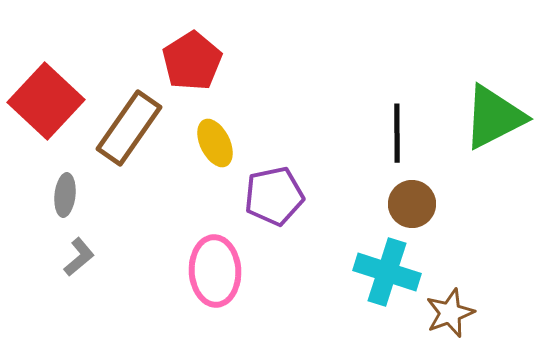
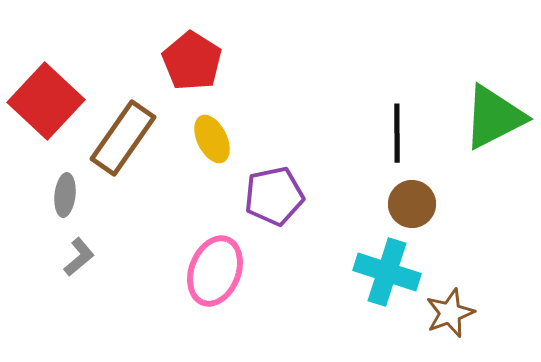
red pentagon: rotated 8 degrees counterclockwise
brown rectangle: moved 6 px left, 10 px down
yellow ellipse: moved 3 px left, 4 px up
pink ellipse: rotated 24 degrees clockwise
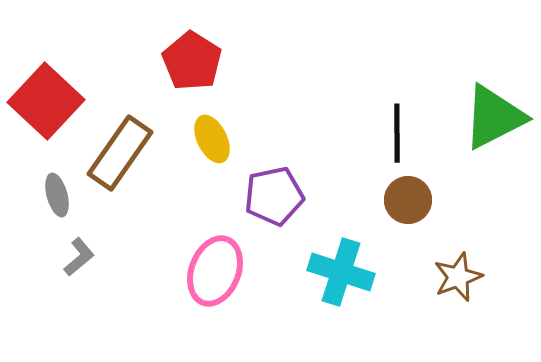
brown rectangle: moved 3 px left, 15 px down
gray ellipse: moved 8 px left; rotated 21 degrees counterclockwise
brown circle: moved 4 px left, 4 px up
cyan cross: moved 46 px left
brown star: moved 8 px right, 36 px up
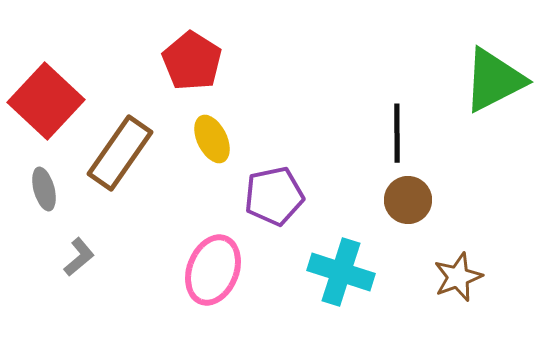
green triangle: moved 37 px up
gray ellipse: moved 13 px left, 6 px up
pink ellipse: moved 2 px left, 1 px up
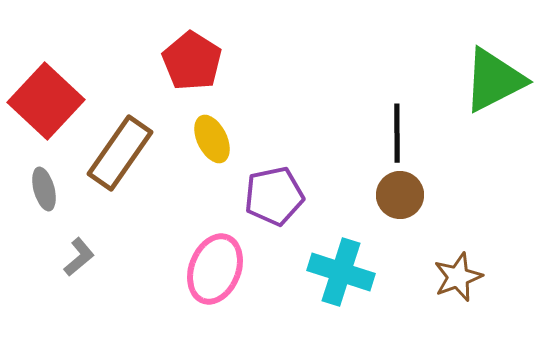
brown circle: moved 8 px left, 5 px up
pink ellipse: moved 2 px right, 1 px up
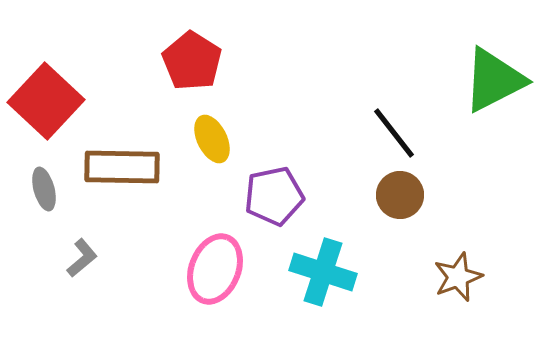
black line: moved 3 px left; rotated 38 degrees counterclockwise
brown rectangle: moved 2 px right, 14 px down; rotated 56 degrees clockwise
gray L-shape: moved 3 px right, 1 px down
cyan cross: moved 18 px left
